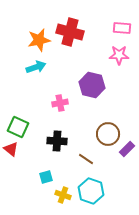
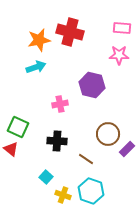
pink cross: moved 1 px down
cyan square: rotated 32 degrees counterclockwise
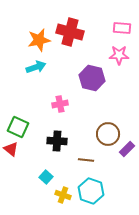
purple hexagon: moved 7 px up
brown line: moved 1 px down; rotated 28 degrees counterclockwise
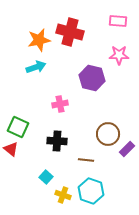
pink rectangle: moved 4 px left, 7 px up
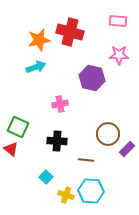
cyan hexagon: rotated 15 degrees counterclockwise
yellow cross: moved 3 px right
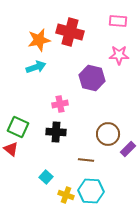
black cross: moved 1 px left, 9 px up
purple rectangle: moved 1 px right
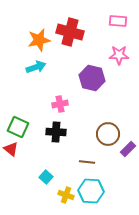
brown line: moved 1 px right, 2 px down
